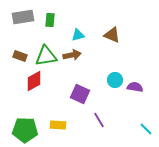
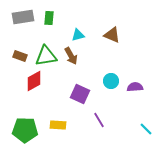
green rectangle: moved 1 px left, 2 px up
brown arrow: moved 1 px left, 1 px down; rotated 72 degrees clockwise
cyan circle: moved 4 px left, 1 px down
purple semicircle: rotated 14 degrees counterclockwise
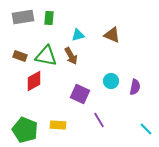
green triangle: rotated 20 degrees clockwise
purple semicircle: rotated 105 degrees clockwise
green pentagon: rotated 20 degrees clockwise
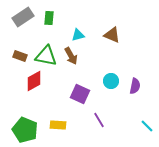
gray rectangle: rotated 25 degrees counterclockwise
purple semicircle: moved 1 px up
cyan line: moved 1 px right, 3 px up
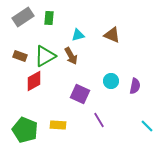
green triangle: moved 1 px left; rotated 40 degrees counterclockwise
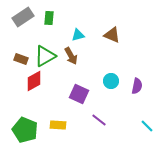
brown rectangle: moved 1 px right, 3 px down
purple semicircle: moved 2 px right
purple square: moved 1 px left
purple line: rotated 21 degrees counterclockwise
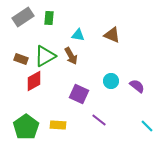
cyan triangle: rotated 24 degrees clockwise
purple semicircle: rotated 63 degrees counterclockwise
green pentagon: moved 1 px right, 3 px up; rotated 15 degrees clockwise
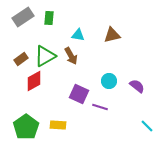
brown triangle: rotated 36 degrees counterclockwise
brown rectangle: rotated 56 degrees counterclockwise
cyan circle: moved 2 px left
purple line: moved 1 px right, 13 px up; rotated 21 degrees counterclockwise
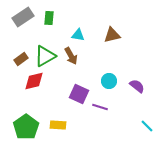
red diamond: rotated 15 degrees clockwise
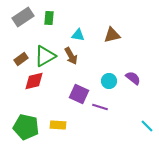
purple semicircle: moved 4 px left, 8 px up
green pentagon: rotated 25 degrees counterclockwise
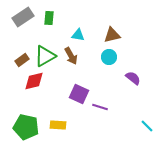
brown rectangle: moved 1 px right, 1 px down
cyan circle: moved 24 px up
